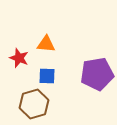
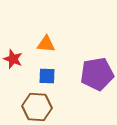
red star: moved 6 px left, 1 px down
brown hexagon: moved 3 px right, 3 px down; rotated 20 degrees clockwise
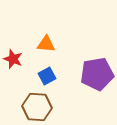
blue square: rotated 30 degrees counterclockwise
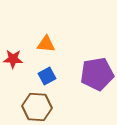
red star: rotated 18 degrees counterclockwise
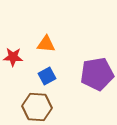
red star: moved 2 px up
